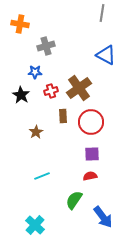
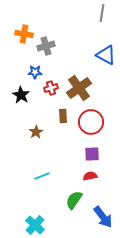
orange cross: moved 4 px right, 10 px down
red cross: moved 3 px up
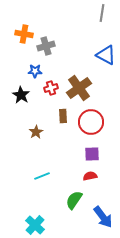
blue star: moved 1 px up
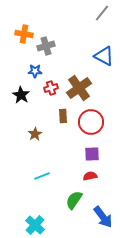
gray line: rotated 30 degrees clockwise
blue triangle: moved 2 px left, 1 px down
brown star: moved 1 px left, 2 px down
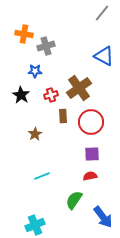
red cross: moved 7 px down
cyan cross: rotated 24 degrees clockwise
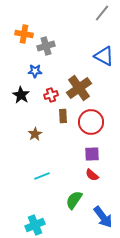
red semicircle: moved 2 px right, 1 px up; rotated 128 degrees counterclockwise
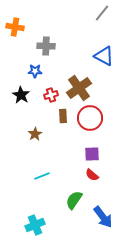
orange cross: moved 9 px left, 7 px up
gray cross: rotated 18 degrees clockwise
red circle: moved 1 px left, 4 px up
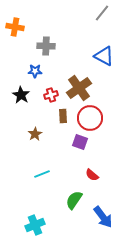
purple square: moved 12 px left, 12 px up; rotated 21 degrees clockwise
cyan line: moved 2 px up
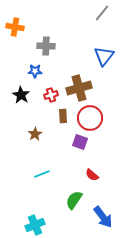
blue triangle: rotated 40 degrees clockwise
brown cross: rotated 20 degrees clockwise
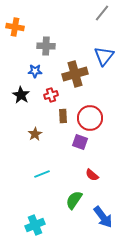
brown cross: moved 4 px left, 14 px up
